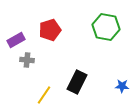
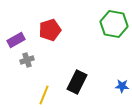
green hexagon: moved 8 px right, 3 px up
gray cross: rotated 24 degrees counterclockwise
yellow line: rotated 12 degrees counterclockwise
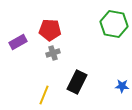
red pentagon: rotated 20 degrees clockwise
purple rectangle: moved 2 px right, 2 px down
gray cross: moved 26 px right, 7 px up
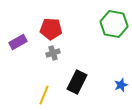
red pentagon: moved 1 px right, 1 px up
blue star: moved 1 px left, 1 px up; rotated 24 degrees counterclockwise
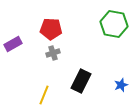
purple rectangle: moved 5 px left, 2 px down
black rectangle: moved 4 px right, 1 px up
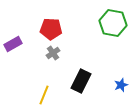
green hexagon: moved 1 px left, 1 px up
gray cross: rotated 16 degrees counterclockwise
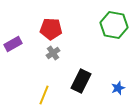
green hexagon: moved 1 px right, 2 px down
blue star: moved 3 px left, 3 px down
